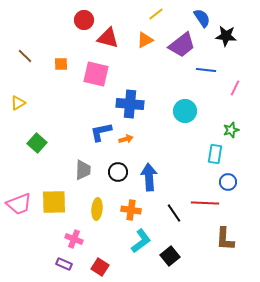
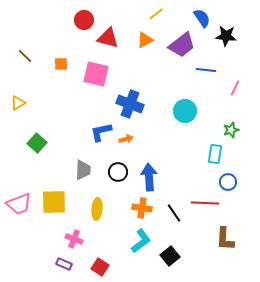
blue cross: rotated 16 degrees clockwise
orange cross: moved 11 px right, 2 px up
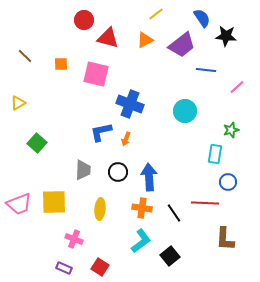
pink line: moved 2 px right, 1 px up; rotated 21 degrees clockwise
orange arrow: rotated 128 degrees clockwise
yellow ellipse: moved 3 px right
purple rectangle: moved 4 px down
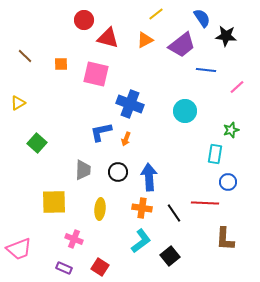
pink trapezoid: moved 45 px down
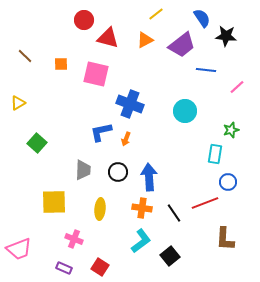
red line: rotated 24 degrees counterclockwise
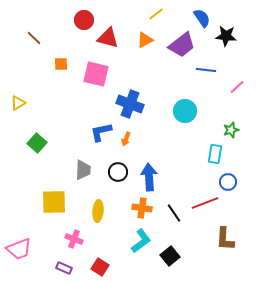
brown line: moved 9 px right, 18 px up
yellow ellipse: moved 2 px left, 2 px down
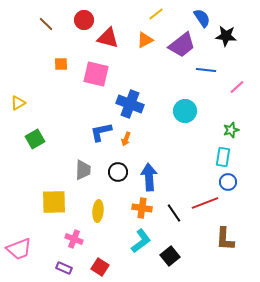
brown line: moved 12 px right, 14 px up
green square: moved 2 px left, 4 px up; rotated 18 degrees clockwise
cyan rectangle: moved 8 px right, 3 px down
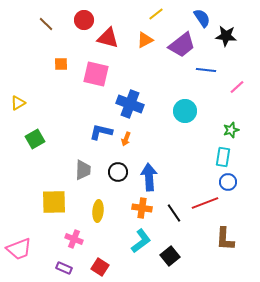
blue L-shape: rotated 25 degrees clockwise
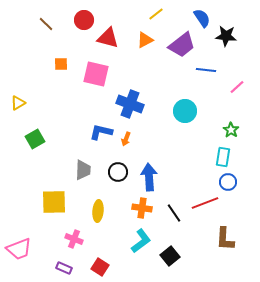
green star: rotated 21 degrees counterclockwise
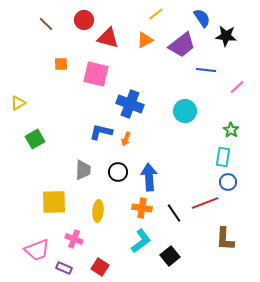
pink trapezoid: moved 18 px right, 1 px down
